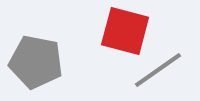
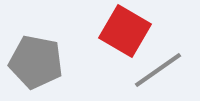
red square: rotated 15 degrees clockwise
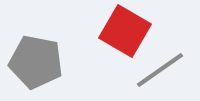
gray line: moved 2 px right
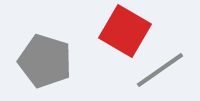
gray pentagon: moved 9 px right, 1 px up; rotated 6 degrees clockwise
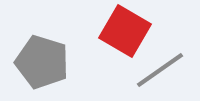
gray pentagon: moved 3 px left, 1 px down
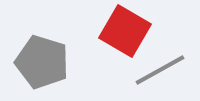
gray line: rotated 6 degrees clockwise
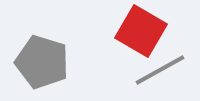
red square: moved 16 px right
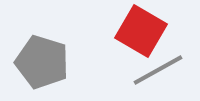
gray line: moved 2 px left
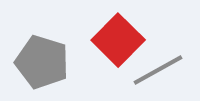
red square: moved 23 px left, 9 px down; rotated 15 degrees clockwise
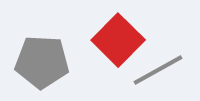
gray pentagon: rotated 14 degrees counterclockwise
